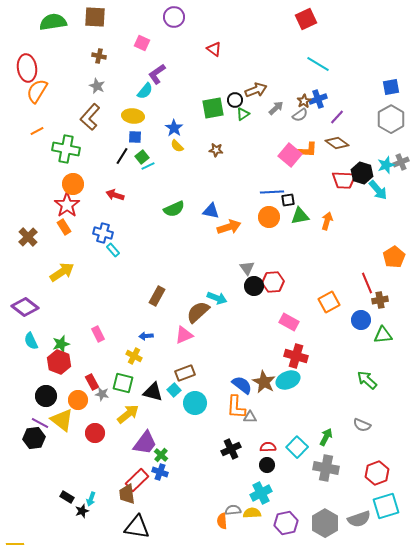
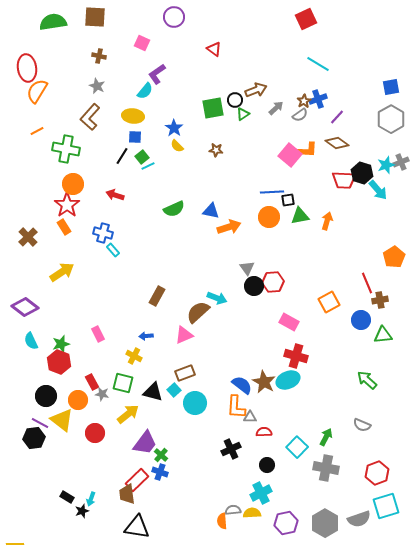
red semicircle at (268, 447): moved 4 px left, 15 px up
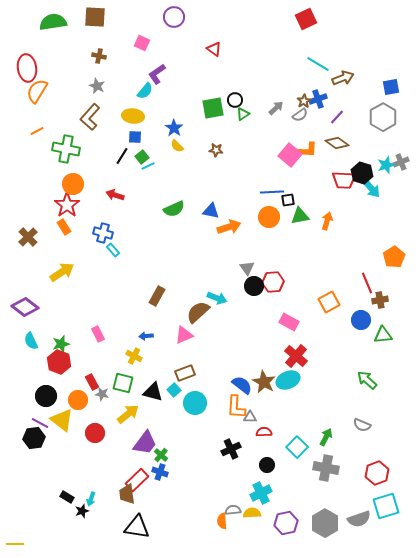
brown arrow at (256, 90): moved 87 px right, 12 px up
gray hexagon at (391, 119): moved 8 px left, 2 px up
cyan arrow at (378, 190): moved 7 px left, 2 px up
red cross at (296, 356): rotated 25 degrees clockwise
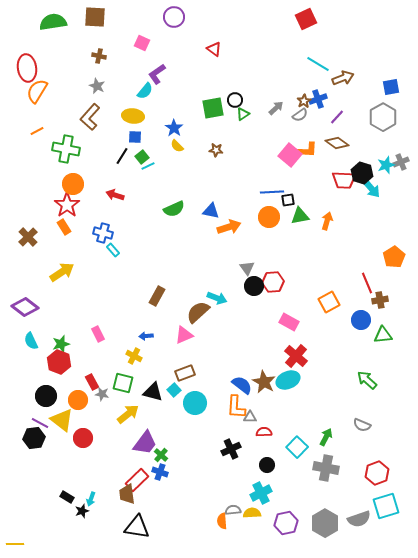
red circle at (95, 433): moved 12 px left, 5 px down
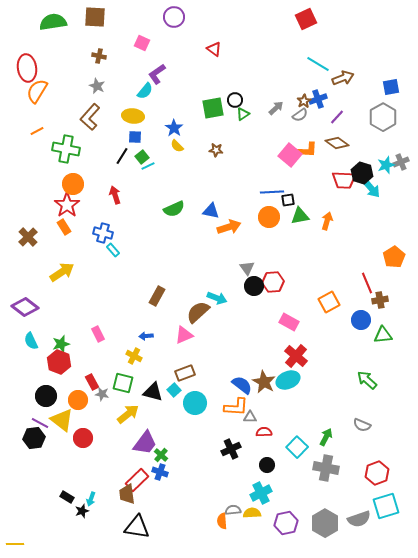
red arrow at (115, 195): rotated 54 degrees clockwise
orange L-shape at (236, 407): rotated 90 degrees counterclockwise
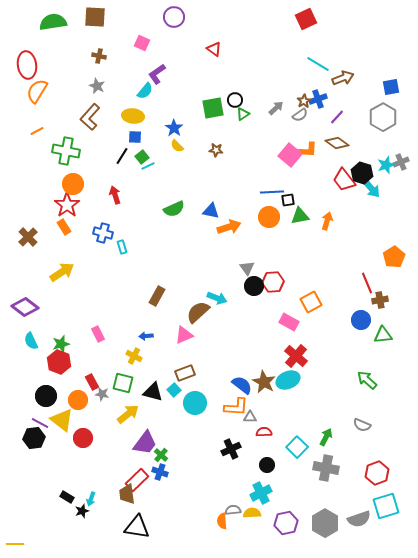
red ellipse at (27, 68): moved 3 px up
green cross at (66, 149): moved 2 px down
red trapezoid at (344, 180): rotated 50 degrees clockwise
cyan rectangle at (113, 250): moved 9 px right, 3 px up; rotated 24 degrees clockwise
orange square at (329, 302): moved 18 px left
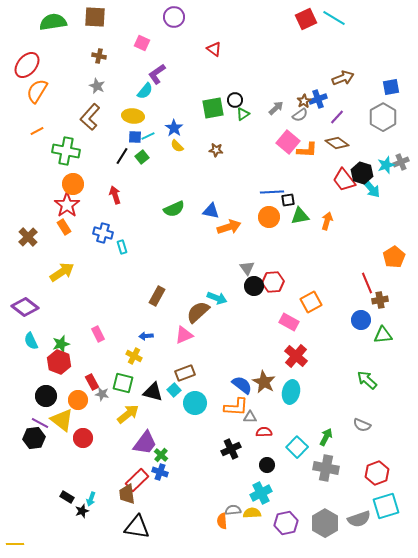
cyan line at (318, 64): moved 16 px right, 46 px up
red ellipse at (27, 65): rotated 48 degrees clockwise
pink square at (290, 155): moved 2 px left, 13 px up
cyan line at (148, 166): moved 30 px up
cyan ellipse at (288, 380): moved 3 px right, 12 px down; rotated 55 degrees counterclockwise
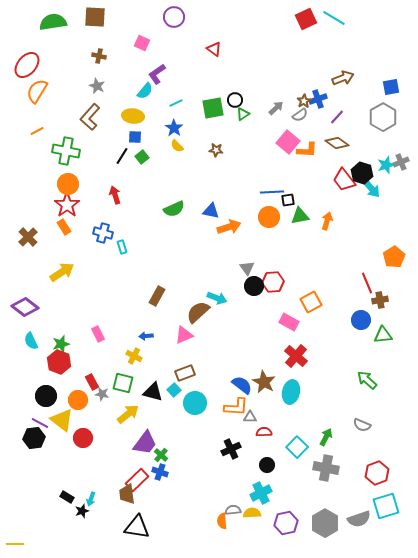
cyan line at (148, 136): moved 28 px right, 33 px up
orange circle at (73, 184): moved 5 px left
